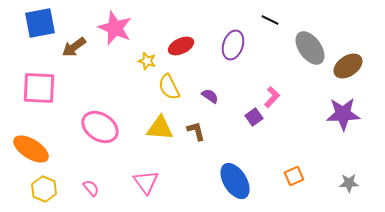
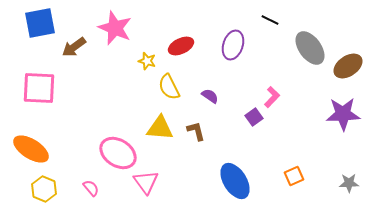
pink ellipse: moved 18 px right, 26 px down
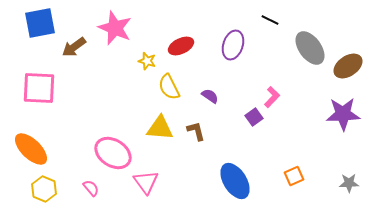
orange ellipse: rotated 12 degrees clockwise
pink ellipse: moved 5 px left
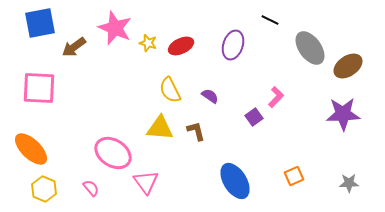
yellow star: moved 1 px right, 18 px up
yellow semicircle: moved 1 px right, 3 px down
pink L-shape: moved 4 px right
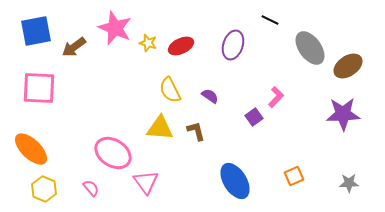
blue square: moved 4 px left, 8 px down
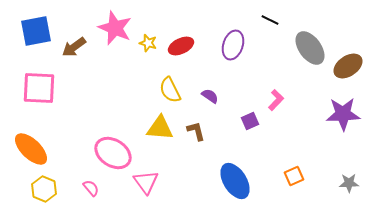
pink L-shape: moved 3 px down
purple square: moved 4 px left, 4 px down; rotated 12 degrees clockwise
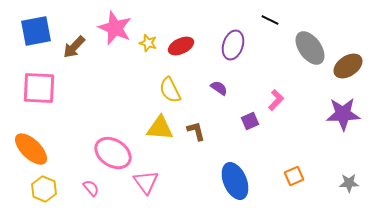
brown arrow: rotated 10 degrees counterclockwise
purple semicircle: moved 9 px right, 8 px up
blue ellipse: rotated 9 degrees clockwise
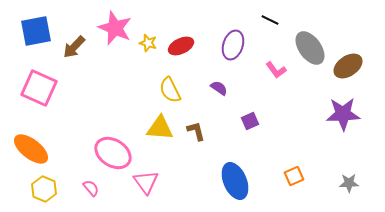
pink square: rotated 21 degrees clockwise
pink L-shape: moved 30 px up; rotated 100 degrees clockwise
orange ellipse: rotated 6 degrees counterclockwise
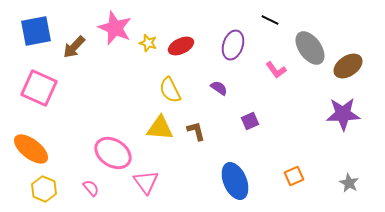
gray star: rotated 30 degrees clockwise
